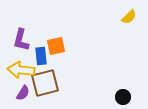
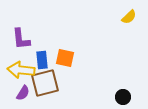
purple L-shape: moved 1 px up; rotated 20 degrees counterclockwise
orange square: moved 9 px right, 12 px down; rotated 24 degrees clockwise
blue rectangle: moved 1 px right, 4 px down
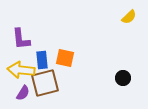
black circle: moved 19 px up
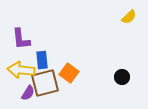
orange square: moved 4 px right, 15 px down; rotated 24 degrees clockwise
black circle: moved 1 px left, 1 px up
purple semicircle: moved 5 px right
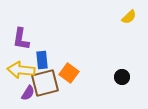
purple L-shape: rotated 15 degrees clockwise
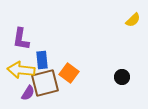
yellow semicircle: moved 4 px right, 3 px down
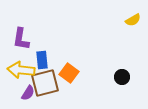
yellow semicircle: rotated 14 degrees clockwise
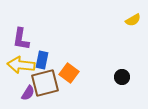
blue rectangle: rotated 18 degrees clockwise
yellow arrow: moved 5 px up
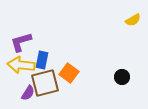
purple L-shape: moved 3 px down; rotated 65 degrees clockwise
